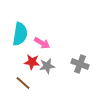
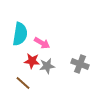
red star: moved 1 px up
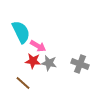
cyan semicircle: moved 1 px right, 2 px up; rotated 35 degrees counterclockwise
pink arrow: moved 4 px left, 3 px down
red star: moved 1 px right
gray star: moved 2 px right, 3 px up; rotated 21 degrees clockwise
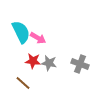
pink arrow: moved 8 px up
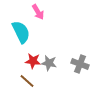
pink arrow: moved 26 px up; rotated 28 degrees clockwise
brown line: moved 4 px right, 2 px up
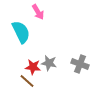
red star: moved 6 px down
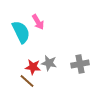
pink arrow: moved 10 px down
gray cross: rotated 30 degrees counterclockwise
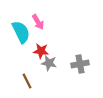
red star: moved 8 px right, 16 px up
brown line: rotated 21 degrees clockwise
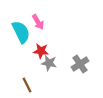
gray cross: rotated 24 degrees counterclockwise
brown line: moved 4 px down
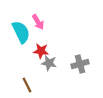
gray cross: rotated 18 degrees clockwise
